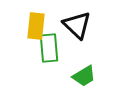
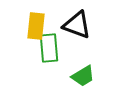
black triangle: rotated 24 degrees counterclockwise
green trapezoid: moved 1 px left
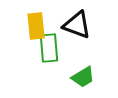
yellow rectangle: rotated 12 degrees counterclockwise
green trapezoid: moved 1 px down
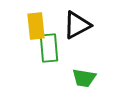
black triangle: rotated 48 degrees counterclockwise
green trapezoid: moved 1 px right, 1 px down; rotated 40 degrees clockwise
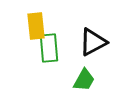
black triangle: moved 16 px right, 17 px down
green trapezoid: moved 2 px down; rotated 70 degrees counterclockwise
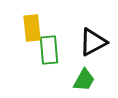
yellow rectangle: moved 4 px left, 2 px down
green rectangle: moved 2 px down
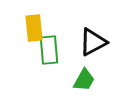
yellow rectangle: moved 2 px right
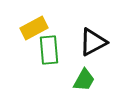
yellow rectangle: rotated 68 degrees clockwise
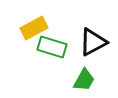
green rectangle: moved 3 px right, 3 px up; rotated 68 degrees counterclockwise
